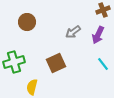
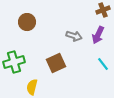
gray arrow: moved 1 px right, 4 px down; rotated 126 degrees counterclockwise
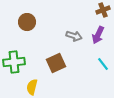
green cross: rotated 10 degrees clockwise
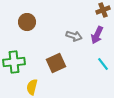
purple arrow: moved 1 px left
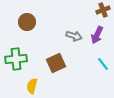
green cross: moved 2 px right, 3 px up
yellow semicircle: moved 1 px up
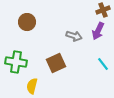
purple arrow: moved 1 px right, 4 px up
green cross: moved 3 px down; rotated 15 degrees clockwise
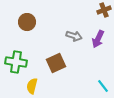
brown cross: moved 1 px right
purple arrow: moved 8 px down
cyan line: moved 22 px down
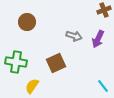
yellow semicircle: rotated 21 degrees clockwise
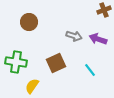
brown circle: moved 2 px right
purple arrow: rotated 84 degrees clockwise
cyan line: moved 13 px left, 16 px up
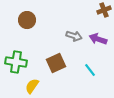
brown circle: moved 2 px left, 2 px up
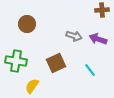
brown cross: moved 2 px left; rotated 16 degrees clockwise
brown circle: moved 4 px down
green cross: moved 1 px up
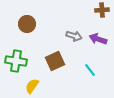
brown square: moved 1 px left, 2 px up
